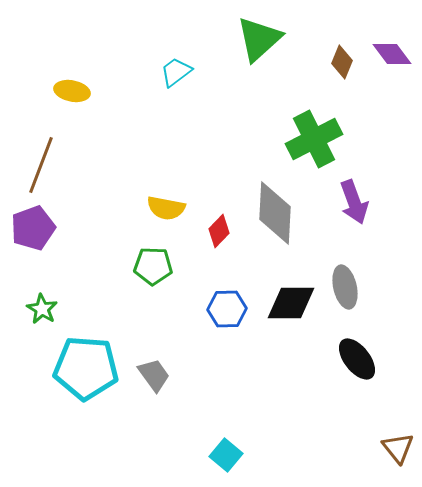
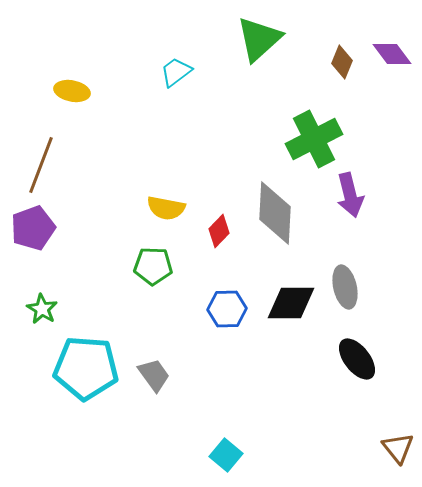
purple arrow: moved 4 px left, 7 px up; rotated 6 degrees clockwise
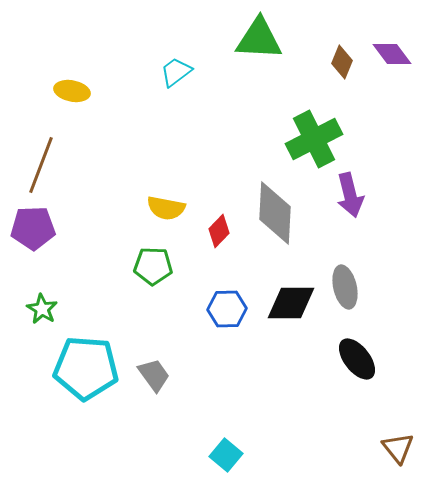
green triangle: rotated 45 degrees clockwise
purple pentagon: rotated 18 degrees clockwise
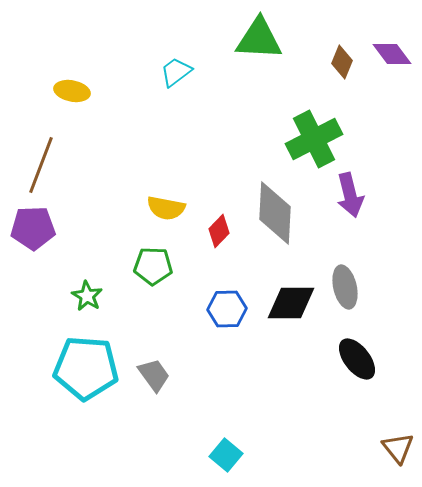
green star: moved 45 px right, 13 px up
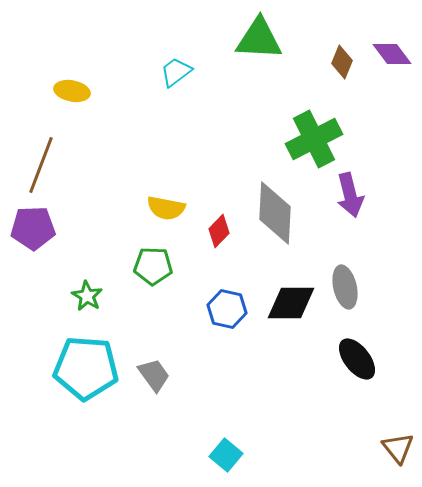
blue hexagon: rotated 15 degrees clockwise
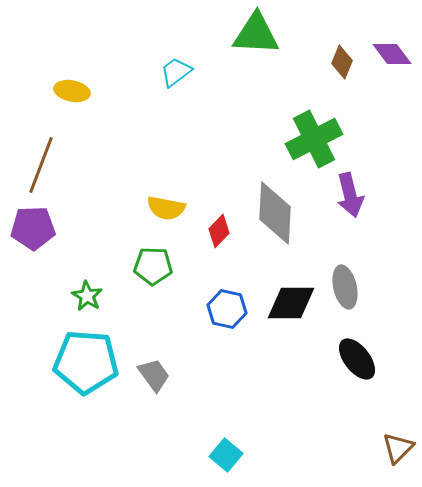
green triangle: moved 3 px left, 5 px up
cyan pentagon: moved 6 px up
brown triangle: rotated 24 degrees clockwise
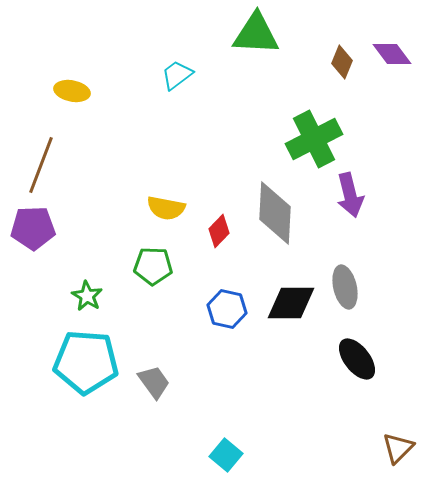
cyan trapezoid: moved 1 px right, 3 px down
gray trapezoid: moved 7 px down
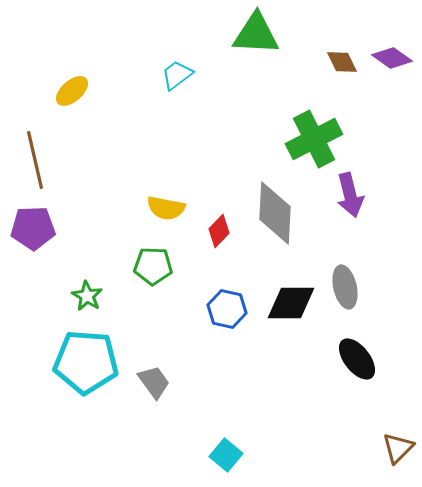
purple diamond: moved 4 px down; rotated 18 degrees counterclockwise
brown diamond: rotated 48 degrees counterclockwise
yellow ellipse: rotated 52 degrees counterclockwise
brown line: moved 6 px left, 5 px up; rotated 34 degrees counterclockwise
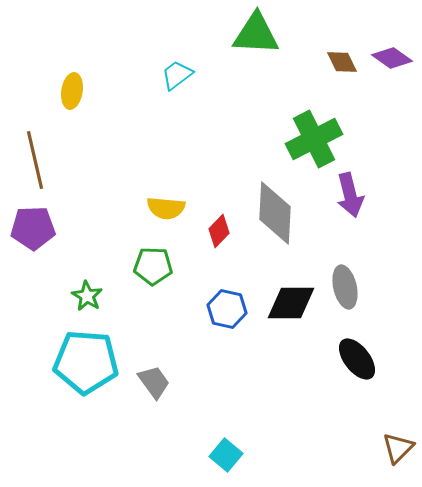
yellow ellipse: rotated 40 degrees counterclockwise
yellow semicircle: rotated 6 degrees counterclockwise
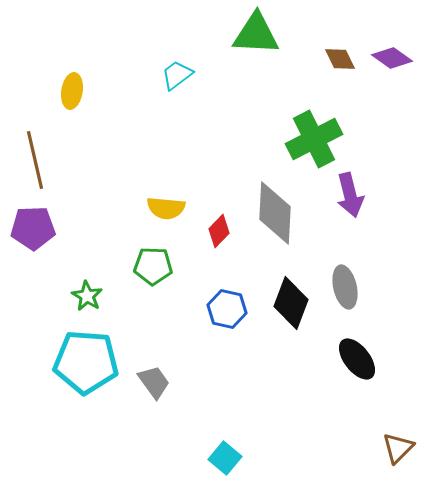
brown diamond: moved 2 px left, 3 px up
black diamond: rotated 69 degrees counterclockwise
cyan square: moved 1 px left, 3 px down
